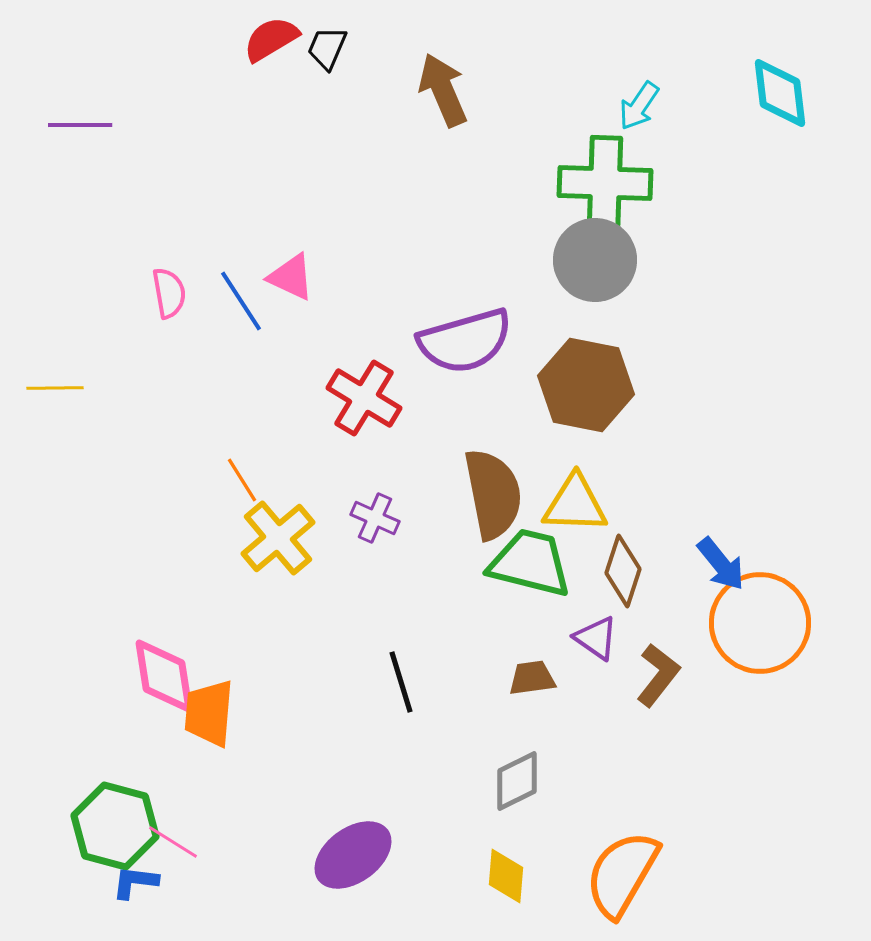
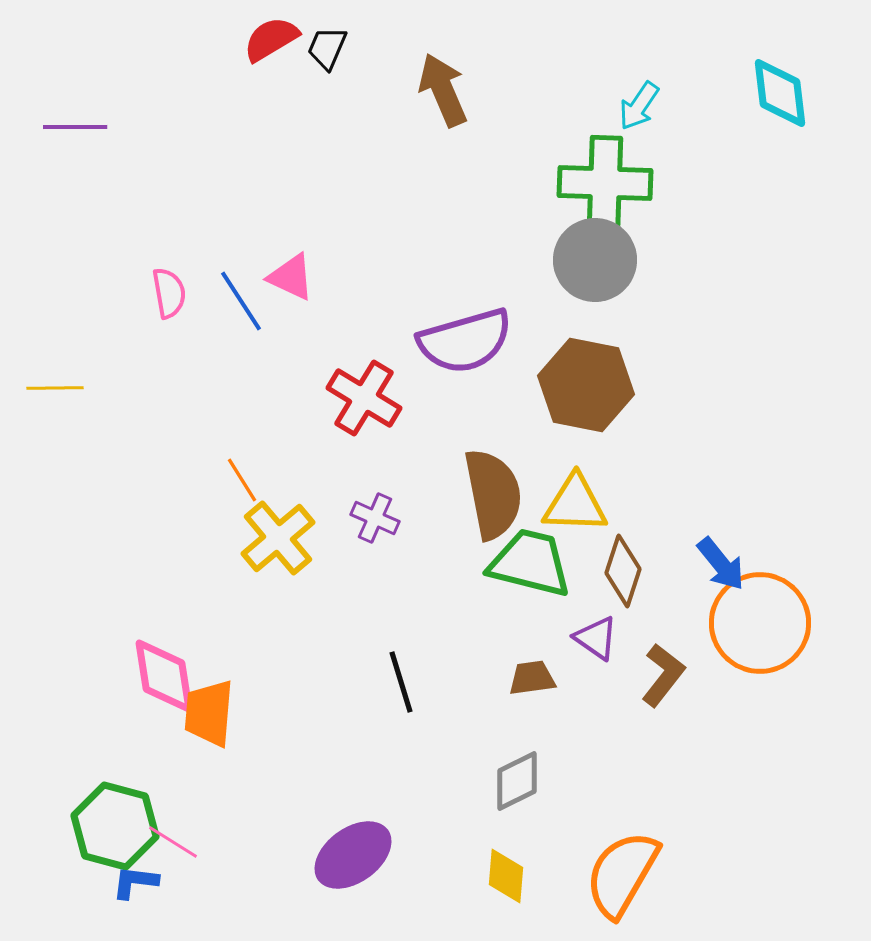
purple line: moved 5 px left, 2 px down
brown L-shape: moved 5 px right
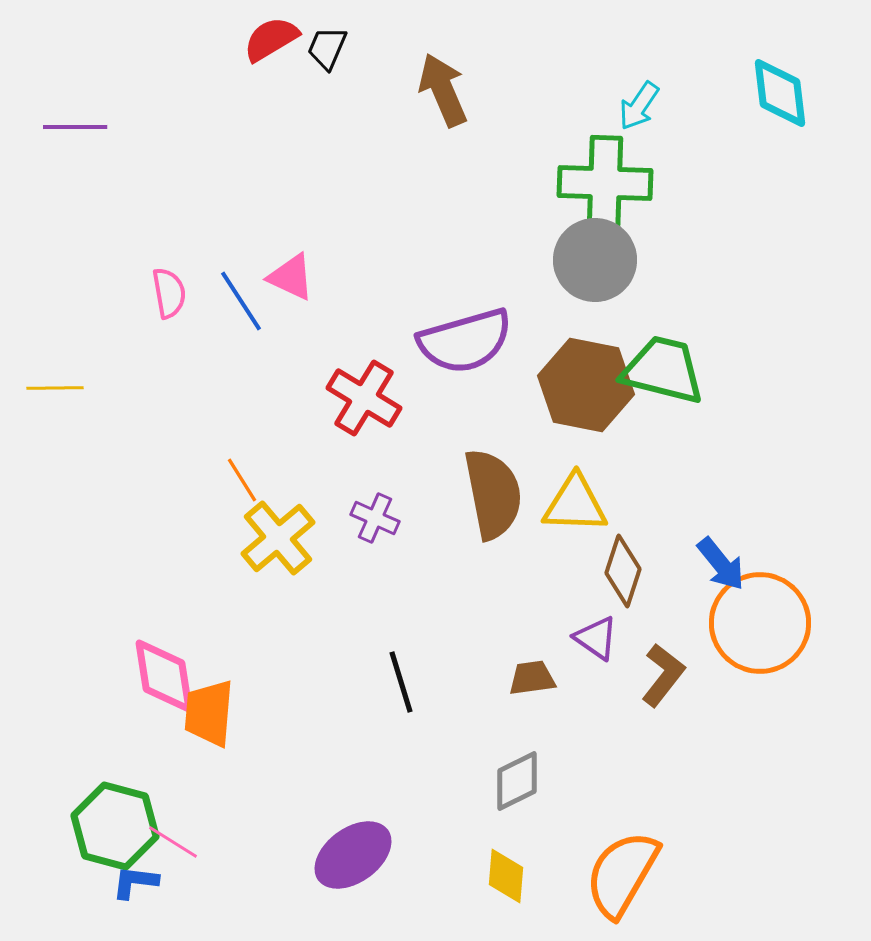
green trapezoid: moved 133 px right, 193 px up
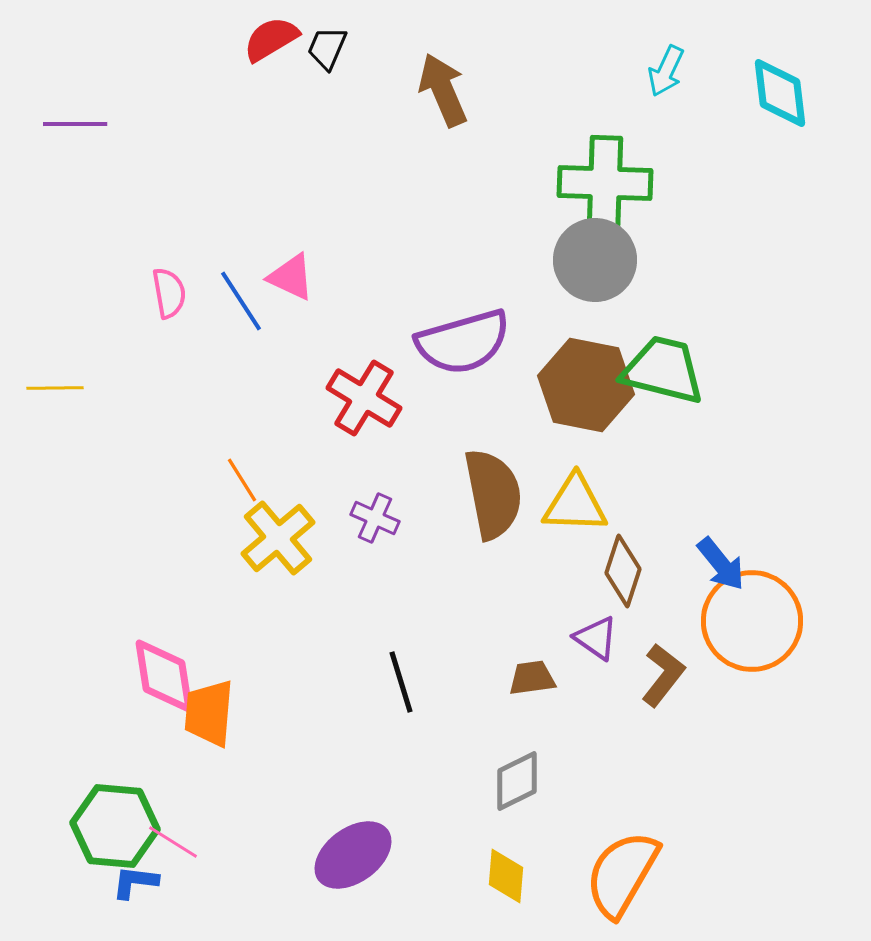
cyan arrow: moved 27 px right, 35 px up; rotated 9 degrees counterclockwise
purple line: moved 3 px up
purple semicircle: moved 2 px left, 1 px down
orange circle: moved 8 px left, 2 px up
green hexagon: rotated 10 degrees counterclockwise
